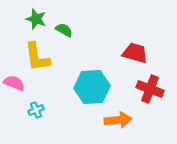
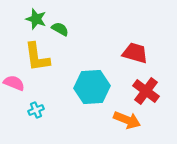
green semicircle: moved 4 px left, 1 px up
red cross: moved 4 px left, 2 px down; rotated 16 degrees clockwise
orange arrow: moved 9 px right; rotated 28 degrees clockwise
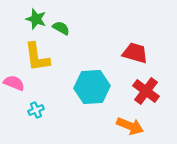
green semicircle: moved 1 px right, 1 px up
orange arrow: moved 3 px right, 6 px down
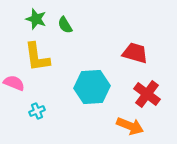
green semicircle: moved 4 px right, 3 px up; rotated 150 degrees counterclockwise
red cross: moved 1 px right, 3 px down
cyan cross: moved 1 px right, 1 px down
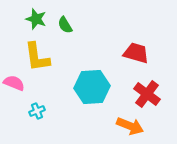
red trapezoid: moved 1 px right
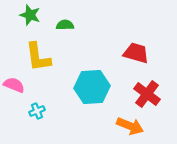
green star: moved 6 px left, 4 px up
green semicircle: rotated 120 degrees clockwise
yellow L-shape: moved 1 px right
pink semicircle: moved 2 px down
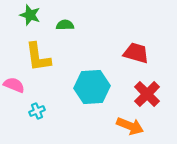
red cross: rotated 8 degrees clockwise
